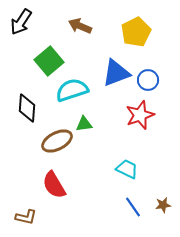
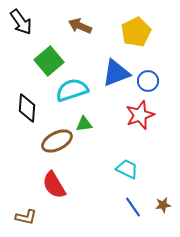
black arrow: rotated 68 degrees counterclockwise
blue circle: moved 1 px down
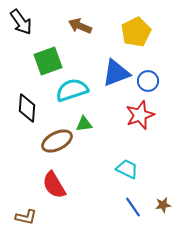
green square: moved 1 px left; rotated 20 degrees clockwise
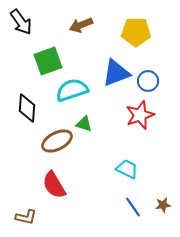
brown arrow: moved 1 px right, 1 px up; rotated 45 degrees counterclockwise
yellow pentagon: rotated 28 degrees clockwise
green triangle: rotated 24 degrees clockwise
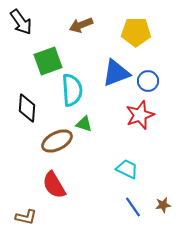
cyan semicircle: rotated 104 degrees clockwise
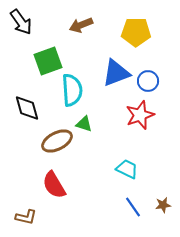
black diamond: rotated 20 degrees counterclockwise
